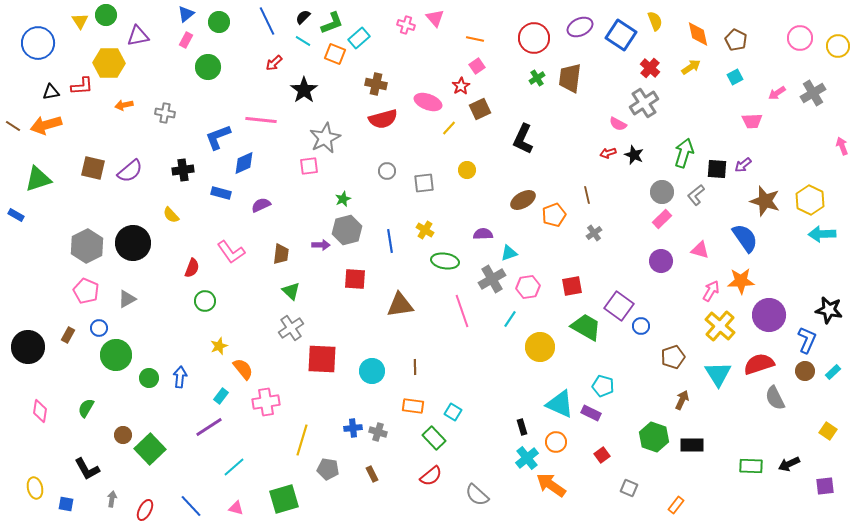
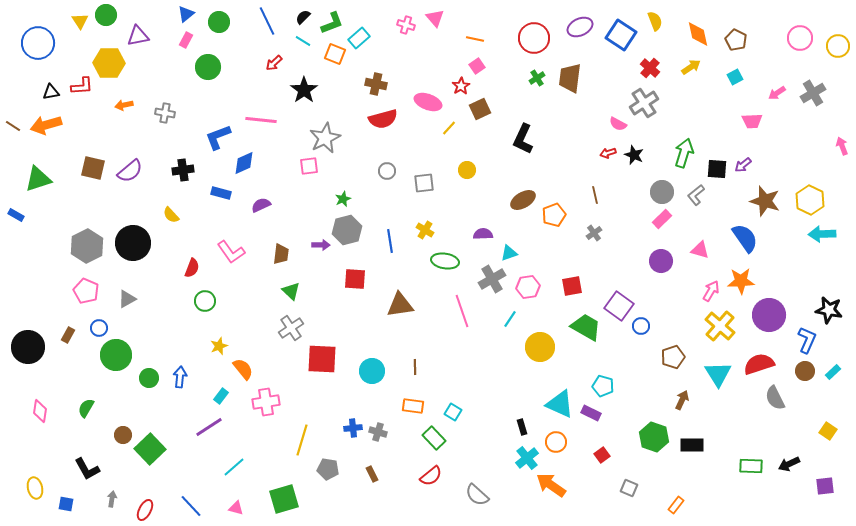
brown line at (587, 195): moved 8 px right
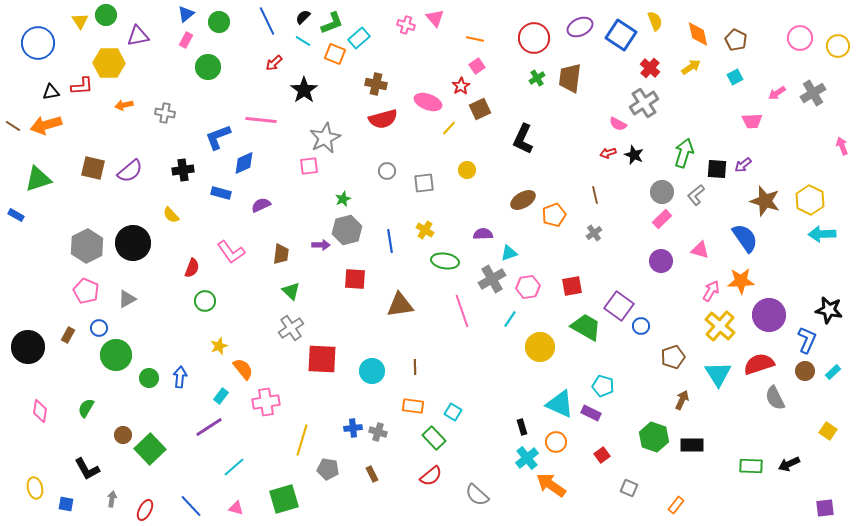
purple square at (825, 486): moved 22 px down
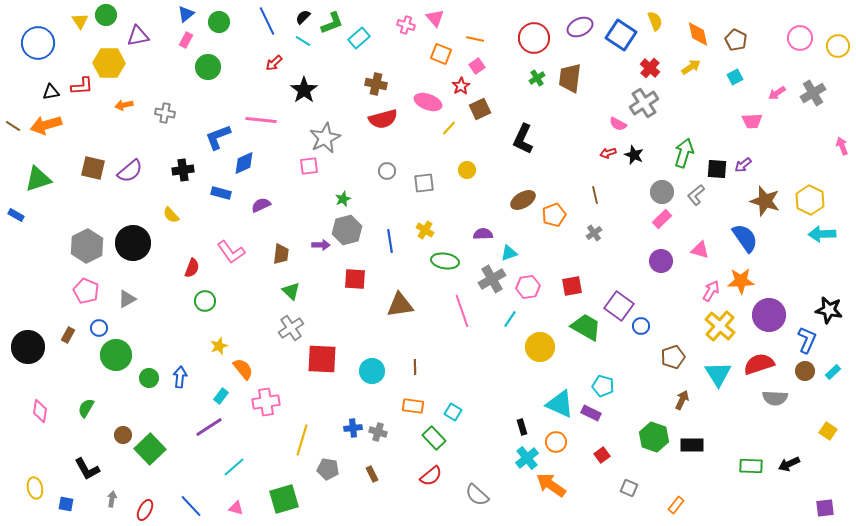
orange square at (335, 54): moved 106 px right
gray semicircle at (775, 398): rotated 60 degrees counterclockwise
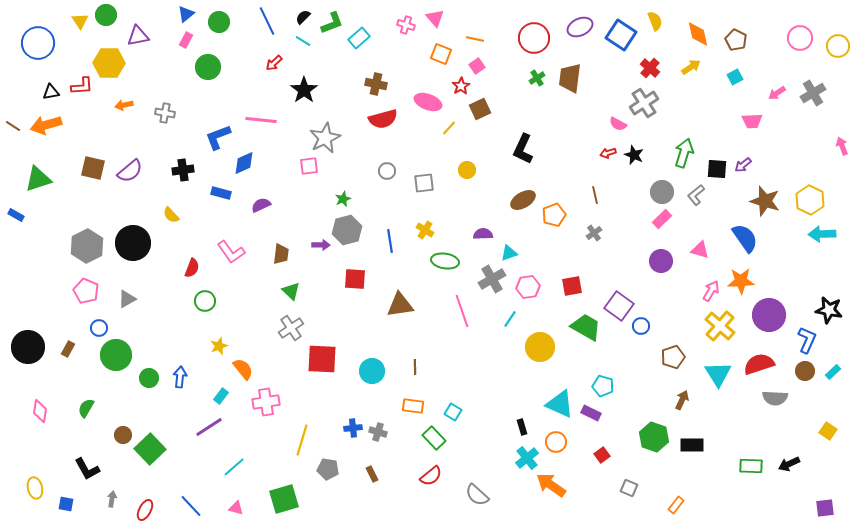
black L-shape at (523, 139): moved 10 px down
brown rectangle at (68, 335): moved 14 px down
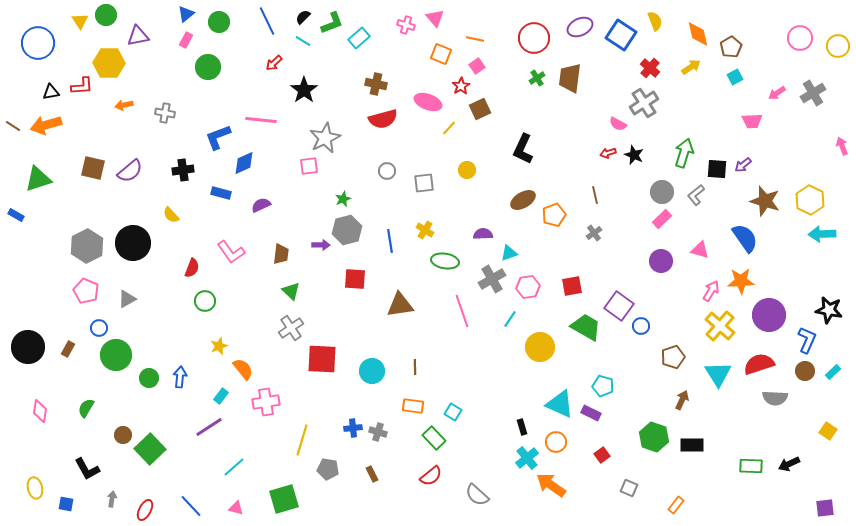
brown pentagon at (736, 40): moved 5 px left, 7 px down; rotated 15 degrees clockwise
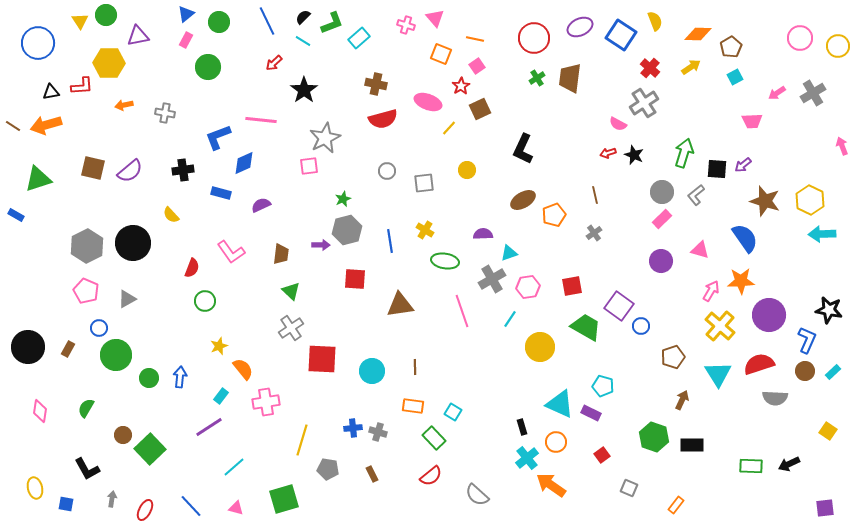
orange diamond at (698, 34): rotated 76 degrees counterclockwise
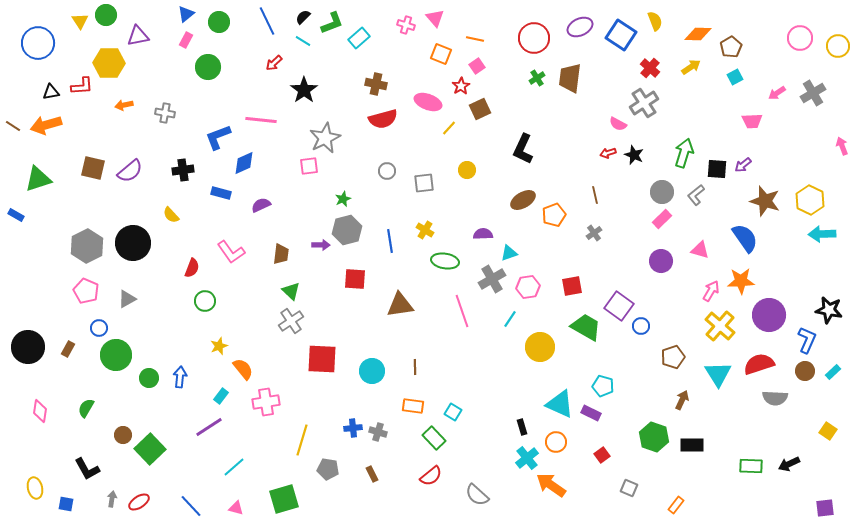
gray cross at (291, 328): moved 7 px up
red ellipse at (145, 510): moved 6 px left, 8 px up; rotated 30 degrees clockwise
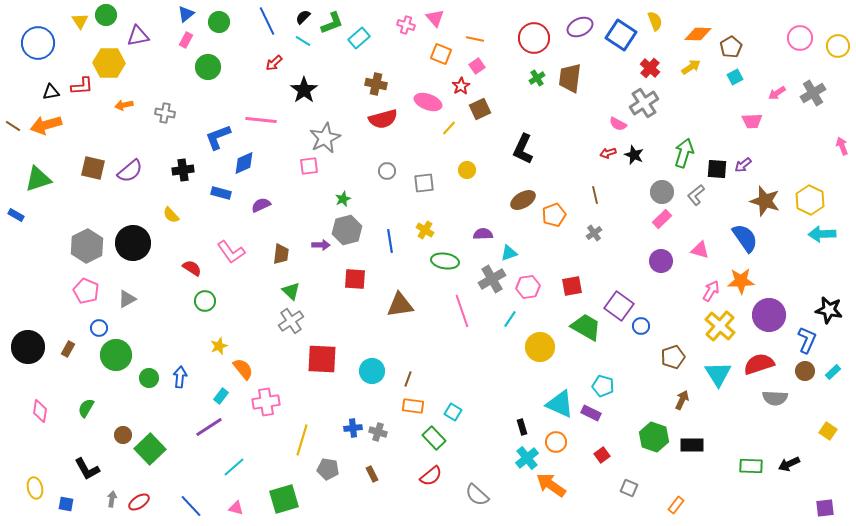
red semicircle at (192, 268): rotated 78 degrees counterclockwise
brown line at (415, 367): moved 7 px left, 12 px down; rotated 21 degrees clockwise
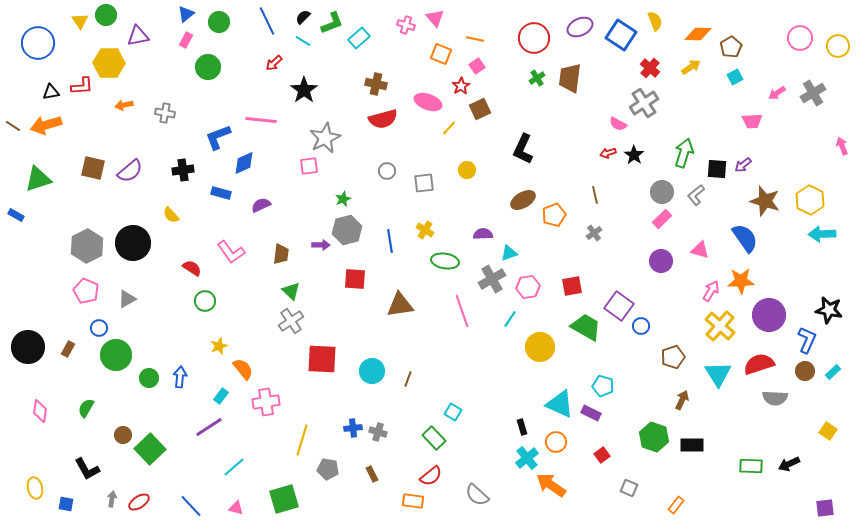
black star at (634, 155): rotated 12 degrees clockwise
orange rectangle at (413, 406): moved 95 px down
